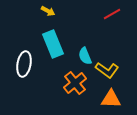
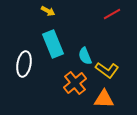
orange triangle: moved 7 px left
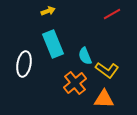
yellow arrow: rotated 48 degrees counterclockwise
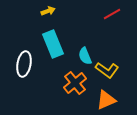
orange triangle: moved 2 px right, 1 px down; rotated 25 degrees counterclockwise
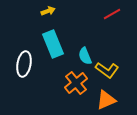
orange cross: moved 1 px right
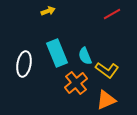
cyan rectangle: moved 4 px right, 9 px down
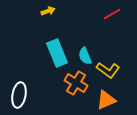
white ellipse: moved 5 px left, 31 px down
yellow L-shape: moved 1 px right
orange cross: rotated 20 degrees counterclockwise
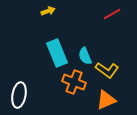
yellow L-shape: moved 1 px left
orange cross: moved 2 px left, 1 px up; rotated 10 degrees counterclockwise
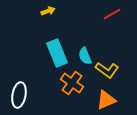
orange cross: moved 2 px left, 1 px down; rotated 15 degrees clockwise
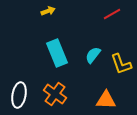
cyan semicircle: moved 8 px right, 1 px up; rotated 60 degrees clockwise
yellow L-shape: moved 14 px right, 6 px up; rotated 35 degrees clockwise
orange cross: moved 17 px left, 11 px down
orange triangle: rotated 25 degrees clockwise
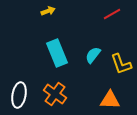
orange triangle: moved 4 px right
